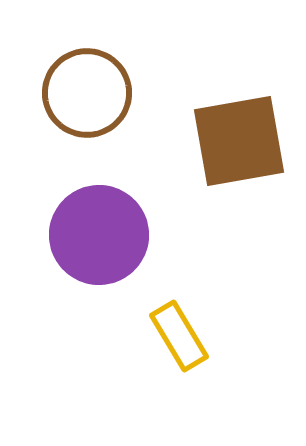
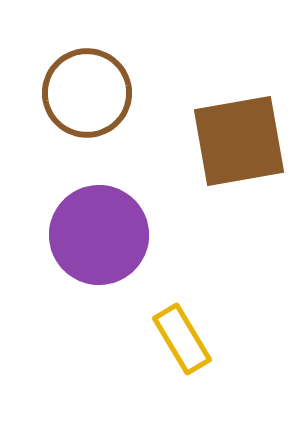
yellow rectangle: moved 3 px right, 3 px down
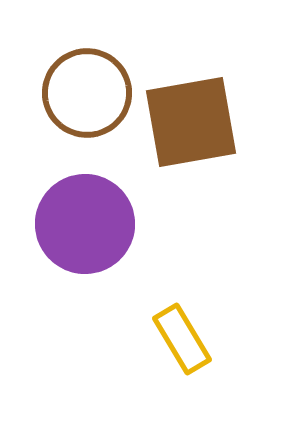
brown square: moved 48 px left, 19 px up
purple circle: moved 14 px left, 11 px up
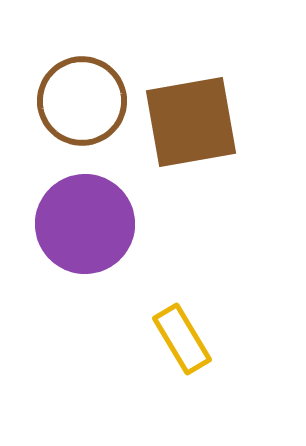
brown circle: moved 5 px left, 8 px down
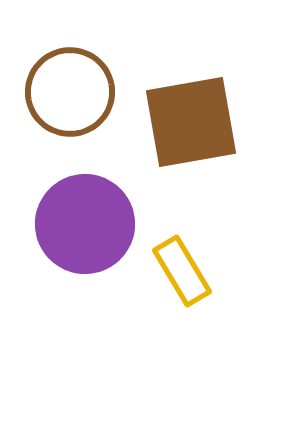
brown circle: moved 12 px left, 9 px up
yellow rectangle: moved 68 px up
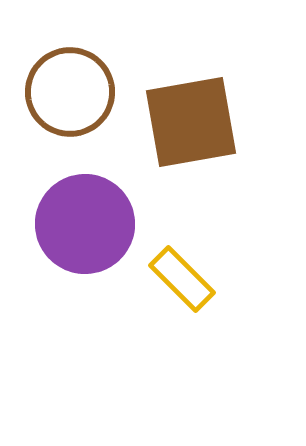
yellow rectangle: moved 8 px down; rotated 14 degrees counterclockwise
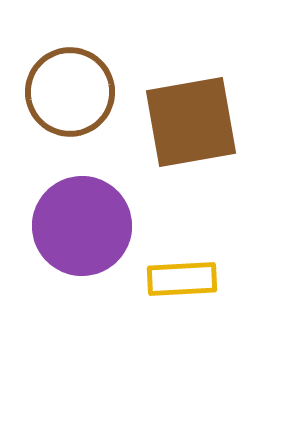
purple circle: moved 3 px left, 2 px down
yellow rectangle: rotated 48 degrees counterclockwise
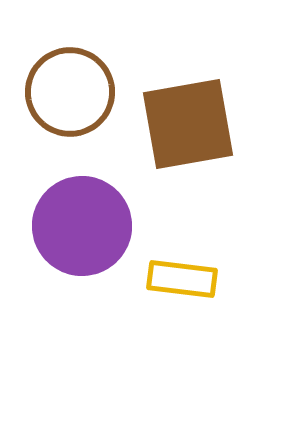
brown square: moved 3 px left, 2 px down
yellow rectangle: rotated 10 degrees clockwise
